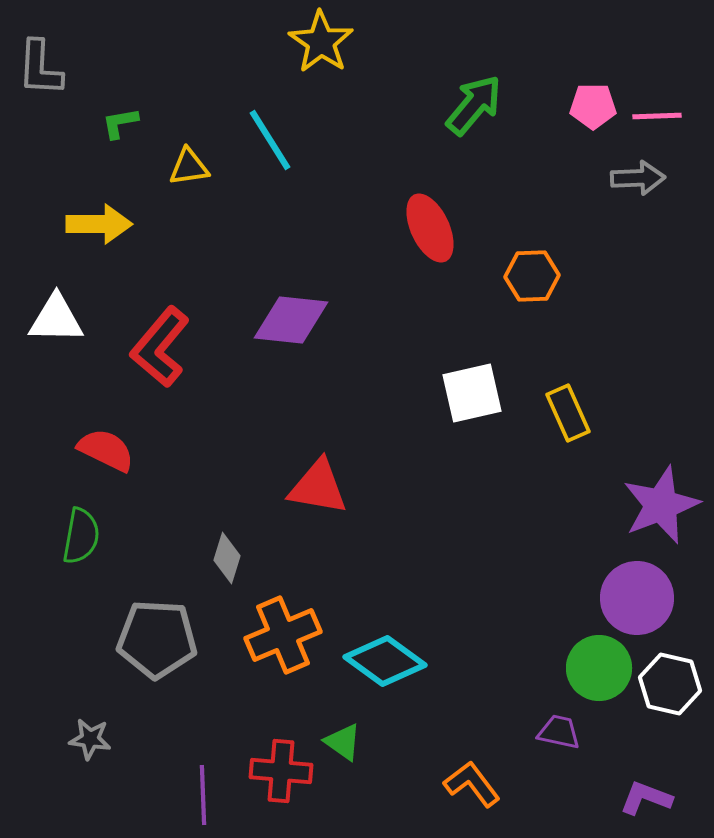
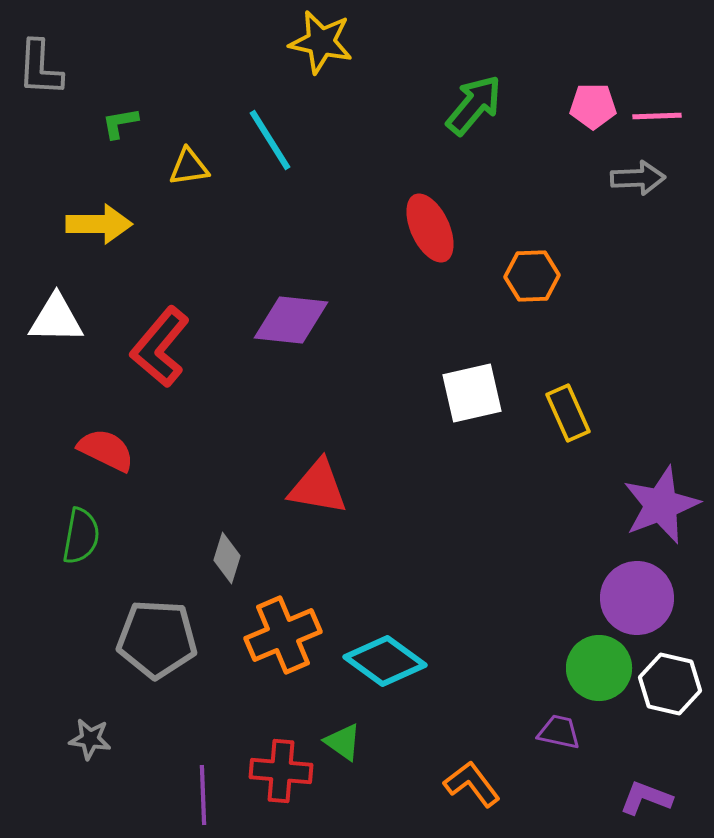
yellow star: rotated 22 degrees counterclockwise
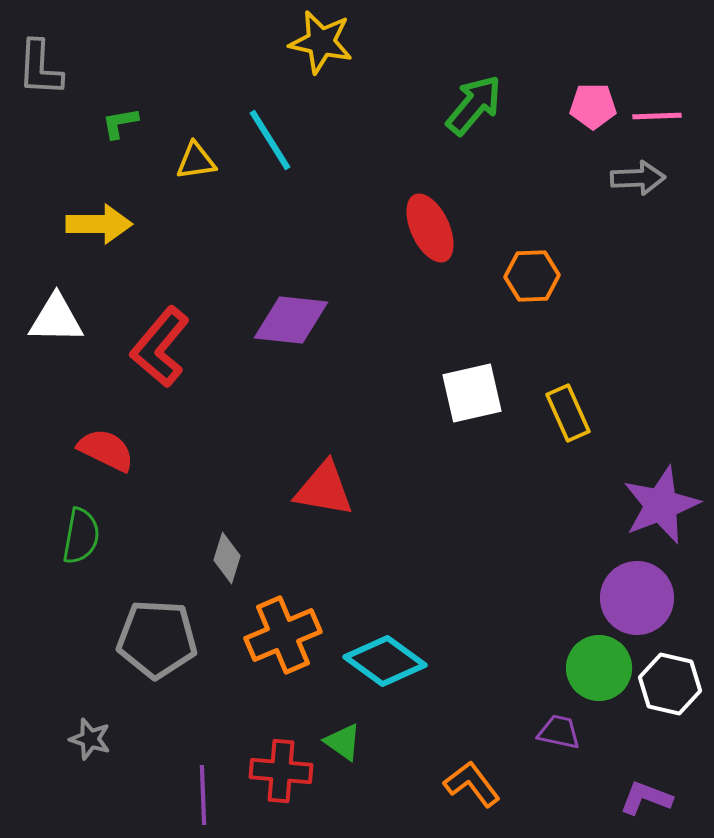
yellow triangle: moved 7 px right, 6 px up
red triangle: moved 6 px right, 2 px down
gray star: rotated 9 degrees clockwise
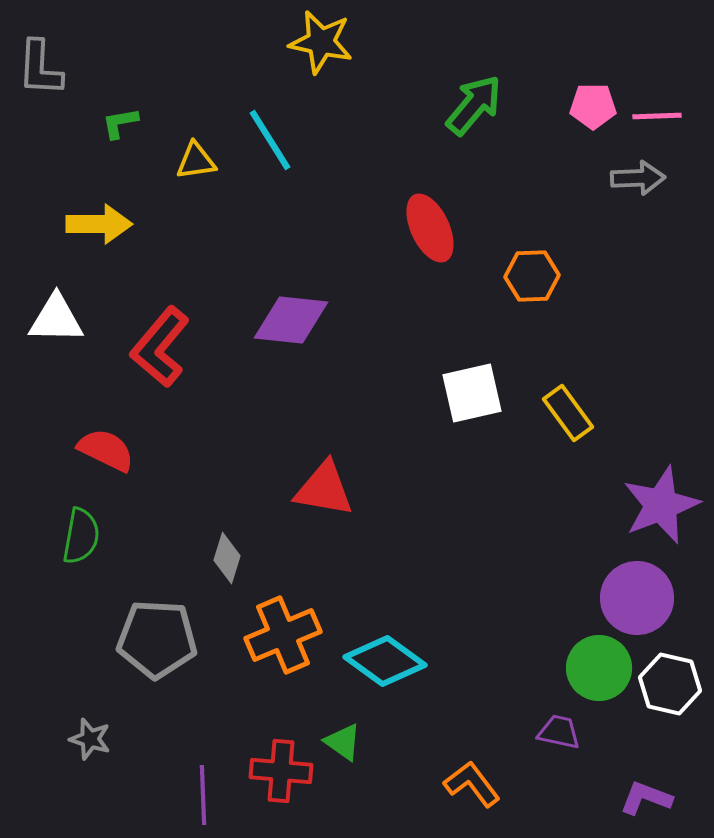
yellow rectangle: rotated 12 degrees counterclockwise
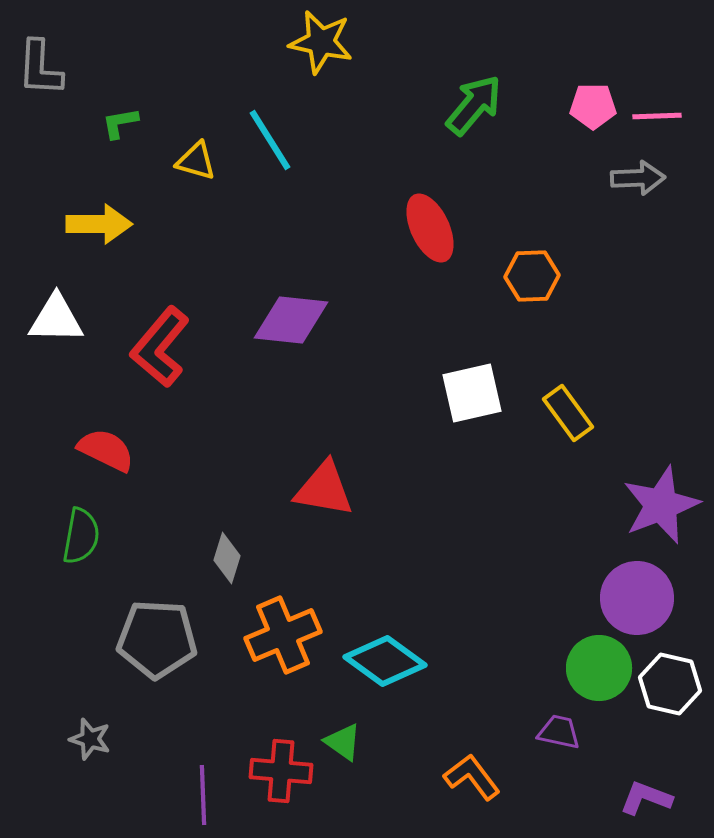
yellow triangle: rotated 24 degrees clockwise
orange L-shape: moved 7 px up
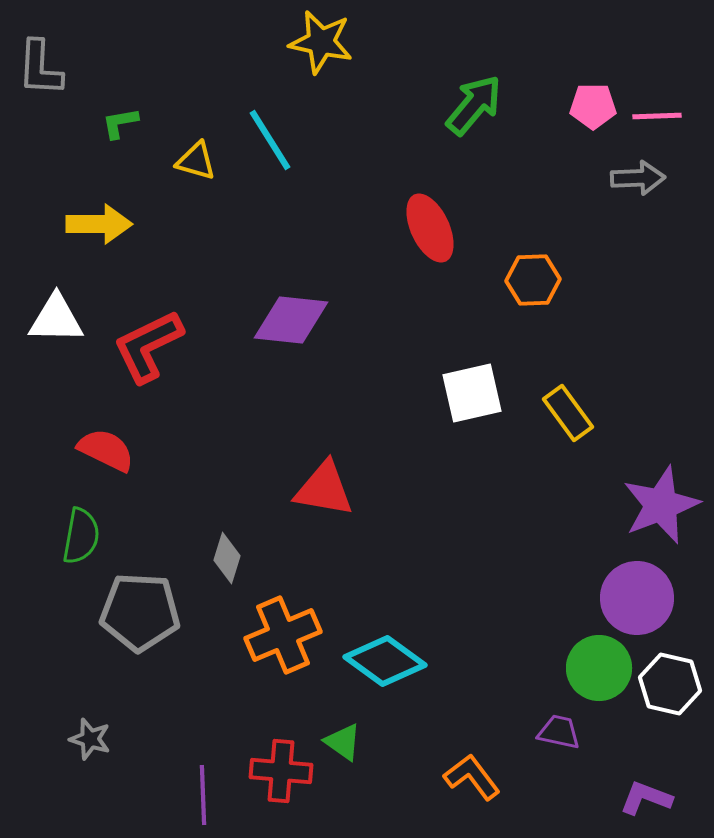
orange hexagon: moved 1 px right, 4 px down
red L-shape: moved 12 px left, 1 px up; rotated 24 degrees clockwise
gray pentagon: moved 17 px left, 27 px up
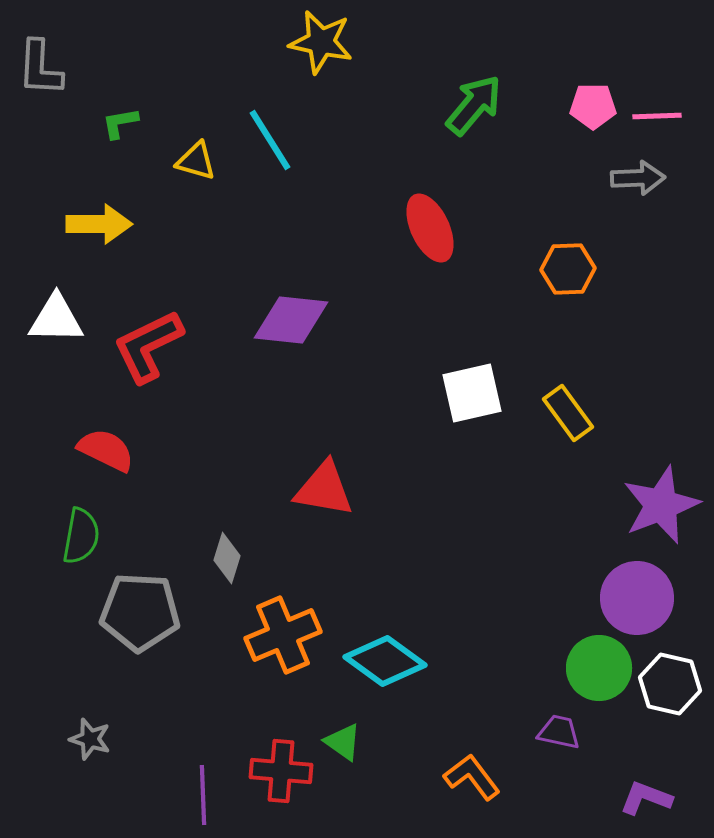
orange hexagon: moved 35 px right, 11 px up
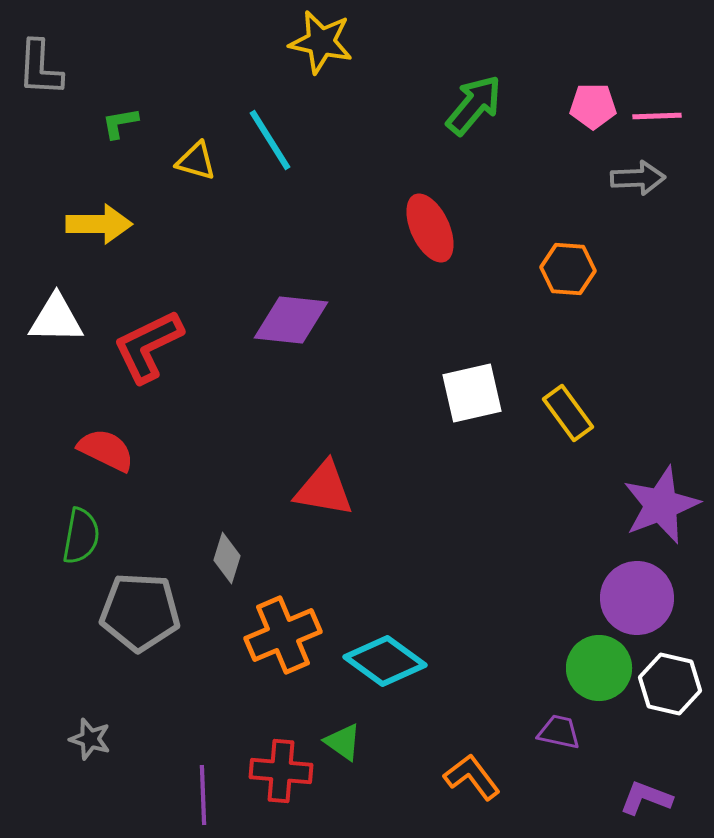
orange hexagon: rotated 6 degrees clockwise
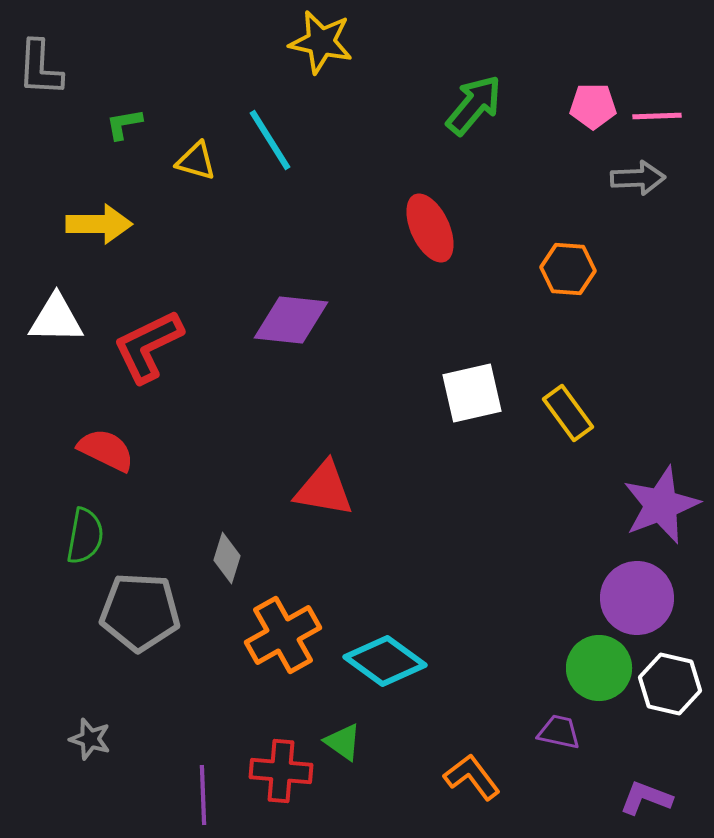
green L-shape: moved 4 px right, 1 px down
green semicircle: moved 4 px right
orange cross: rotated 6 degrees counterclockwise
